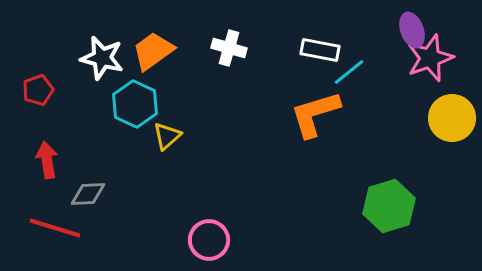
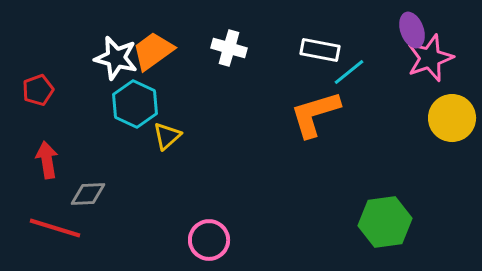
white star: moved 14 px right
green hexagon: moved 4 px left, 16 px down; rotated 9 degrees clockwise
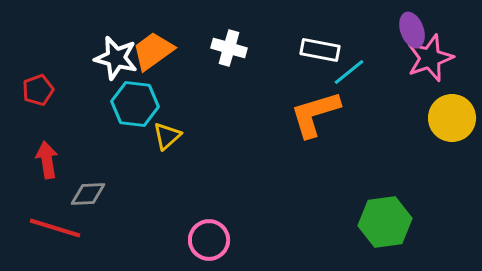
cyan hexagon: rotated 18 degrees counterclockwise
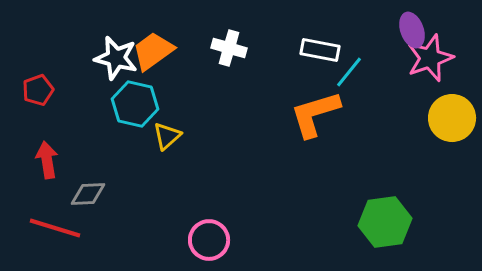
cyan line: rotated 12 degrees counterclockwise
cyan hexagon: rotated 6 degrees clockwise
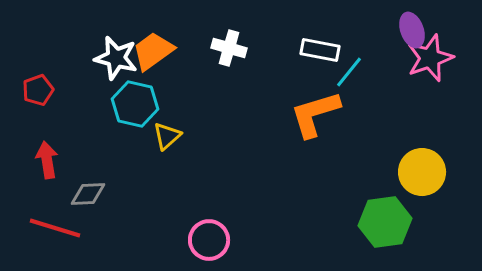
yellow circle: moved 30 px left, 54 px down
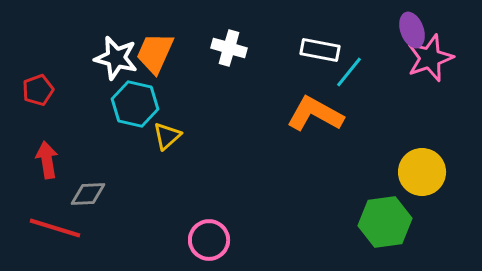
orange trapezoid: moved 2 px right, 2 px down; rotated 30 degrees counterclockwise
orange L-shape: rotated 46 degrees clockwise
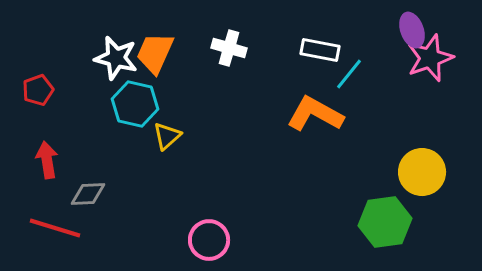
cyan line: moved 2 px down
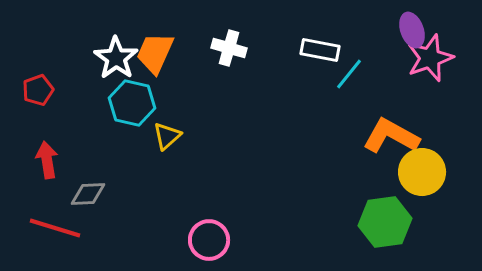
white star: rotated 21 degrees clockwise
cyan hexagon: moved 3 px left, 1 px up
orange L-shape: moved 76 px right, 22 px down
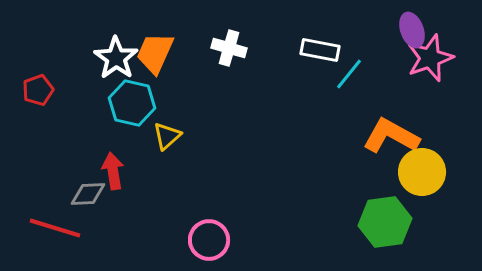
red arrow: moved 66 px right, 11 px down
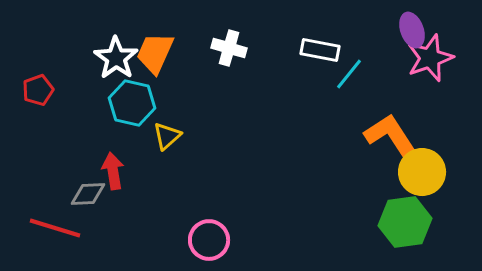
orange L-shape: rotated 28 degrees clockwise
green hexagon: moved 20 px right
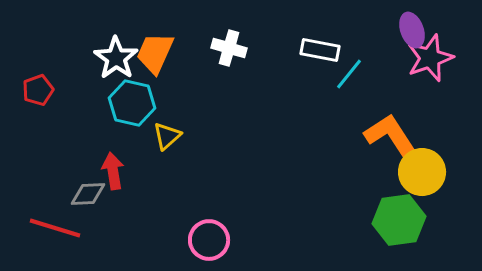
green hexagon: moved 6 px left, 2 px up
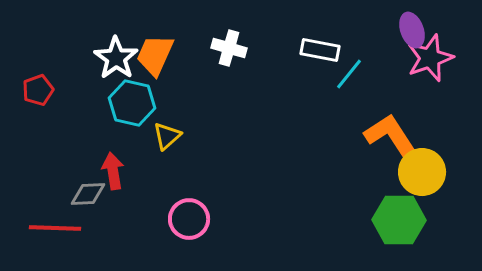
orange trapezoid: moved 2 px down
green hexagon: rotated 9 degrees clockwise
red line: rotated 15 degrees counterclockwise
pink circle: moved 20 px left, 21 px up
